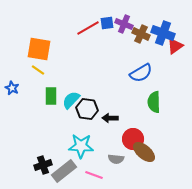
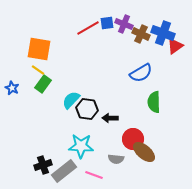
green rectangle: moved 8 px left, 12 px up; rotated 36 degrees clockwise
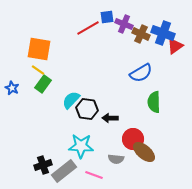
blue square: moved 6 px up
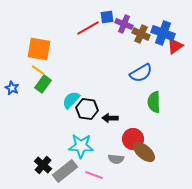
black cross: rotated 30 degrees counterclockwise
gray rectangle: moved 1 px right
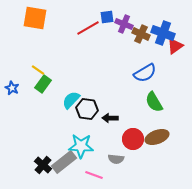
orange square: moved 4 px left, 31 px up
blue semicircle: moved 4 px right
green semicircle: rotated 30 degrees counterclockwise
brown ellipse: moved 13 px right, 15 px up; rotated 60 degrees counterclockwise
gray rectangle: moved 1 px left, 9 px up
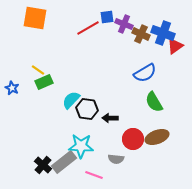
green rectangle: moved 1 px right, 2 px up; rotated 30 degrees clockwise
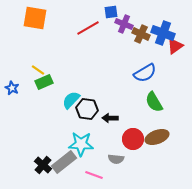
blue square: moved 4 px right, 5 px up
cyan star: moved 2 px up
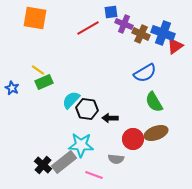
brown ellipse: moved 1 px left, 4 px up
cyan star: moved 1 px down
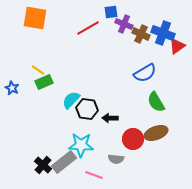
red triangle: moved 2 px right
green semicircle: moved 2 px right
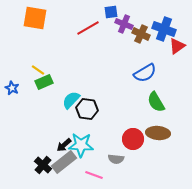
blue cross: moved 1 px right, 4 px up
black arrow: moved 46 px left, 27 px down; rotated 42 degrees counterclockwise
brown ellipse: moved 2 px right; rotated 25 degrees clockwise
